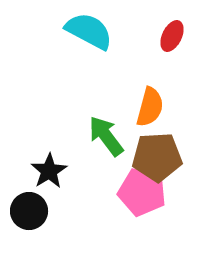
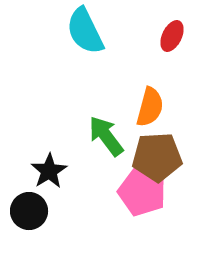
cyan semicircle: moved 4 px left; rotated 144 degrees counterclockwise
pink pentagon: rotated 6 degrees clockwise
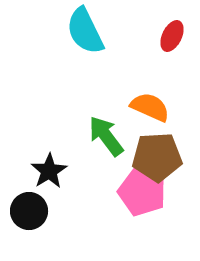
orange semicircle: rotated 81 degrees counterclockwise
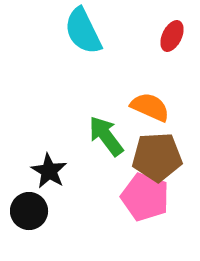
cyan semicircle: moved 2 px left
black star: rotated 9 degrees counterclockwise
pink pentagon: moved 3 px right, 5 px down
